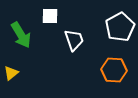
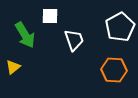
green arrow: moved 4 px right
yellow triangle: moved 2 px right, 6 px up
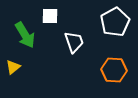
white pentagon: moved 5 px left, 5 px up
white trapezoid: moved 2 px down
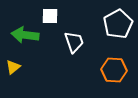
white pentagon: moved 3 px right, 2 px down
green arrow: rotated 128 degrees clockwise
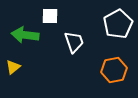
orange hexagon: rotated 15 degrees counterclockwise
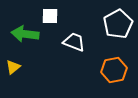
green arrow: moved 1 px up
white trapezoid: rotated 50 degrees counterclockwise
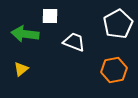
yellow triangle: moved 8 px right, 2 px down
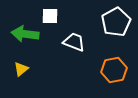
white pentagon: moved 2 px left, 2 px up
